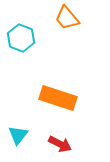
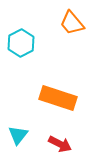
orange trapezoid: moved 5 px right, 5 px down
cyan hexagon: moved 5 px down; rotated 12 degrees clockwise
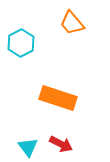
cyan triangle: moved 10 px right, 12 px down; rotated 15 degrees counterclockwise
red arrow: moved 1 px right
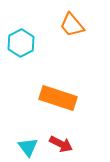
orange trapezoid: moved 2 px down
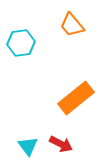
cyan hexagon: rotated 20 degrees clockwise
orange rectangle: moved 18 px right; rotated 57 degrees counterclockwise
cyan triangle: moved 1 px up
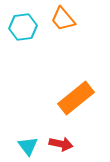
orange trapezoid: moved 9 px left, 6 px up
cyan hexagon: moved 2 px right, 16 px up
red arrow: rotated 15 degrees counterclockwise
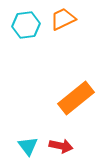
orange trapezoid: rotated 104 degrees clockwise
cyan hexagon: moved 3 px right, 2 px up
red arrow: moved 2 px down
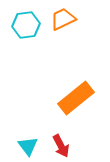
red arrow: rotated 50 degrees clockwise
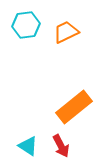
orange trapezoid: moved 3 px right, 13 px down
orange rectangle: moved 2 px left, 9 px down
cyan triangle: rotated 20 degrees counterclockwise
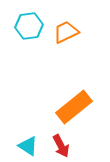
cyan hexagon: moved 3 px right, 1 px down
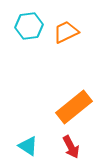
red arrow: moved 10 px right, 1 px down
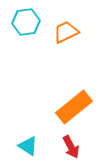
cyan hexagon: moved 3 px left, 4 px up
